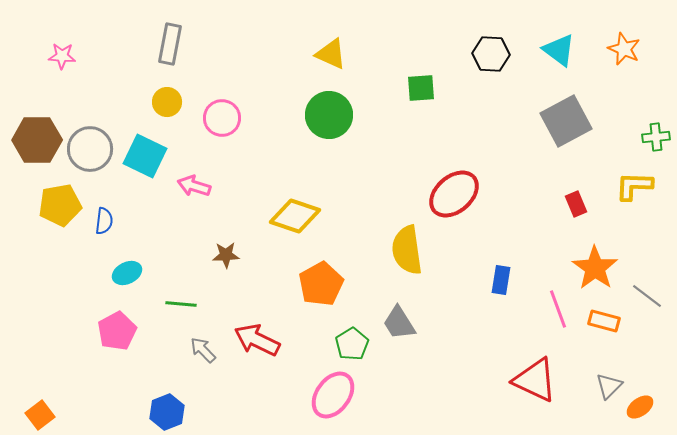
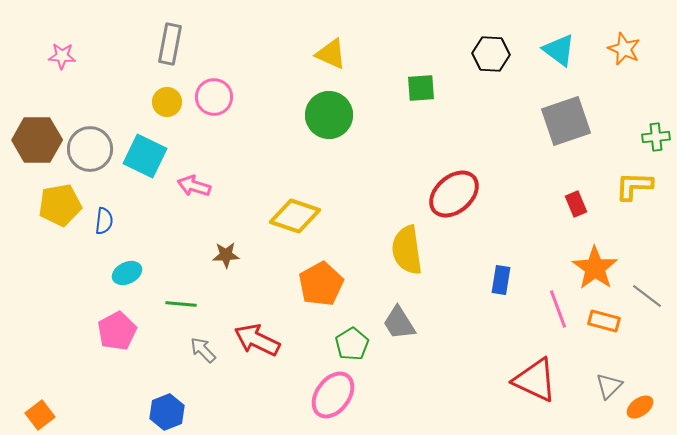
pink circle at (222, 118): moved 8 px left, 21 px up
gray square at (566, 121): rotated 9 degrees clockwise
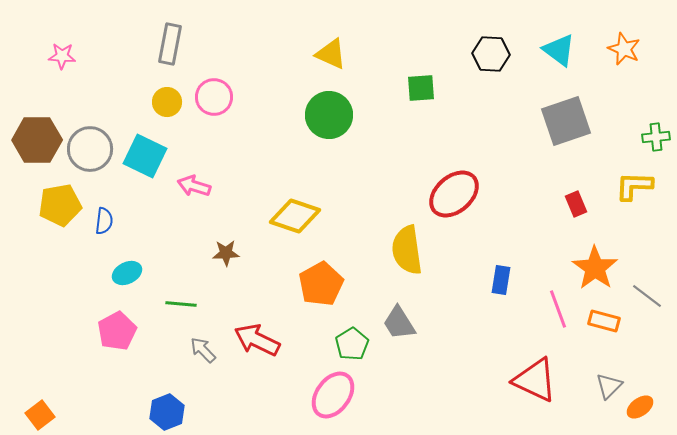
brown star at (226, 255): moved 2 px up
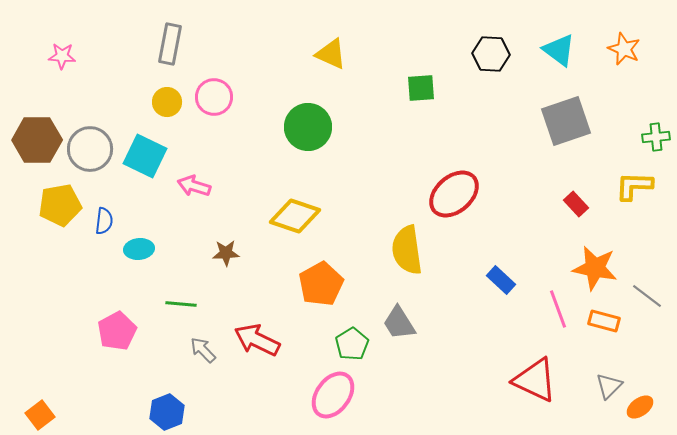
green circle at (329, 115): moved 21 px left, 12 px down
red rectangle at (576, 204): rotated 20 degrees counterclockwise
orange star at (595, 268): rotated 24 degrees counterclockwise
cyan ellipse at (127, 273): moved 12 px right, 24 px up; rotated 20 degrees clockwise
blue rectangle at (501, 280): rotated 56 degrees counterclockwise
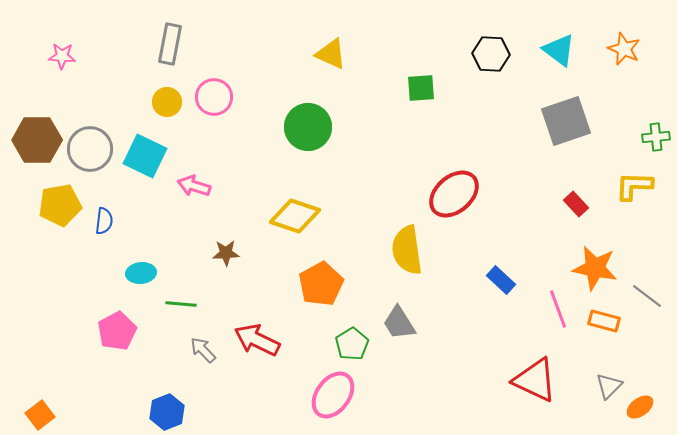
cyan ellipse at (139, 249): moved 2 px right, 24 px down
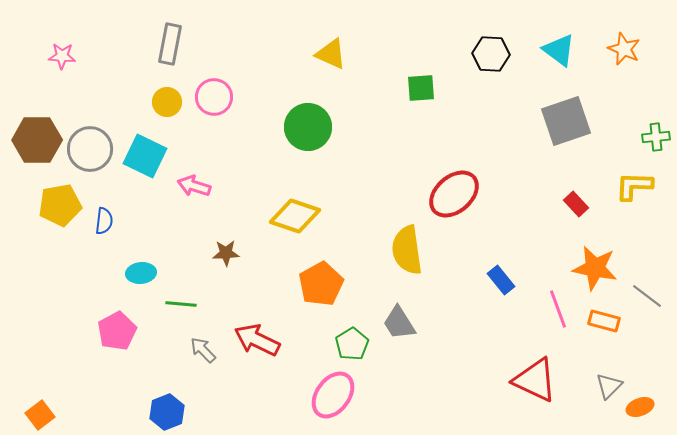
blue rectangle at (501, 280): rotated 8 degrees clockwise
orange ellipse at (640, 407): rotated 16 degrees clockwise
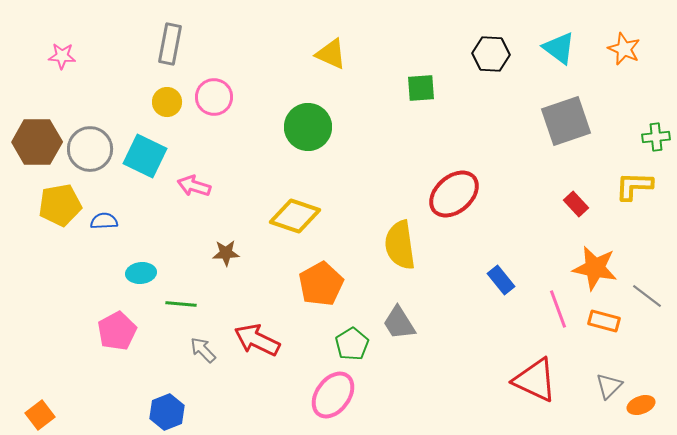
cyan triangle at (559, 50): moved 2 px up
brown hexagon at (37, 140): moved 2 px down
blue semicircle at (104, 221): rotated 100 degrees counterclockwise
yellow semicircle at (407, 250): moved 7 px left, 5 px up
orange ellipse at (640, 407): moved 1 px right, 2 px up
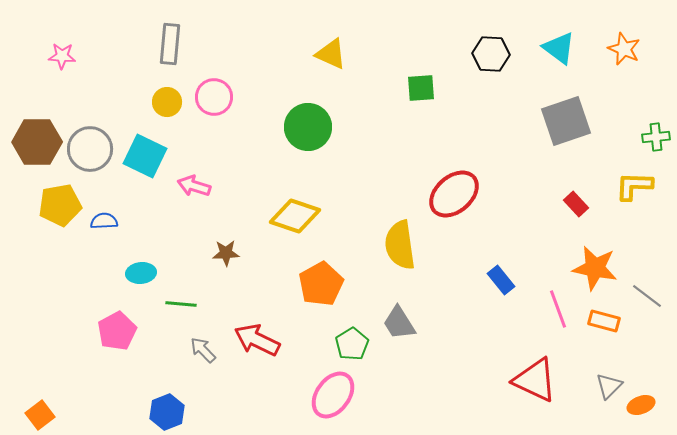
gray rectangle at (170, 44): rotated 6 degrees counterclockwise
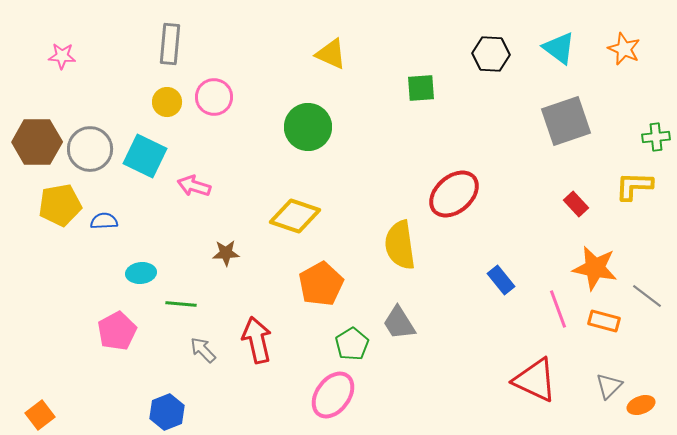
red arrow at (257, 340): rotated 51 degrees clockwise
